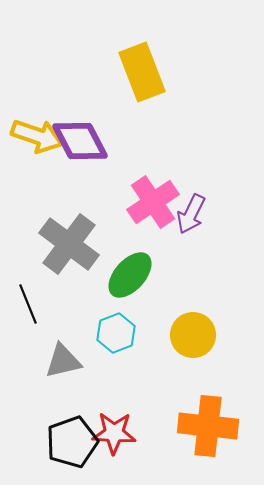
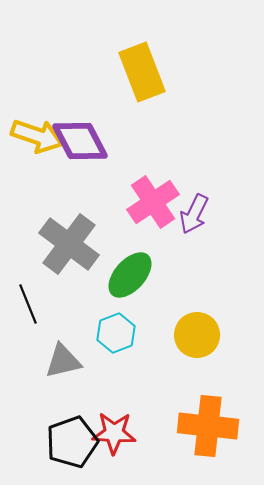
purple arrow: moved 3 px right
yellow circle: moved 4 px right
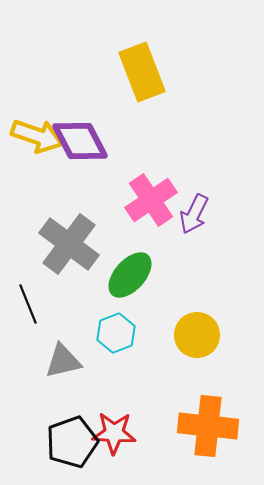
pink cross: moved 2 px left, 2 px up
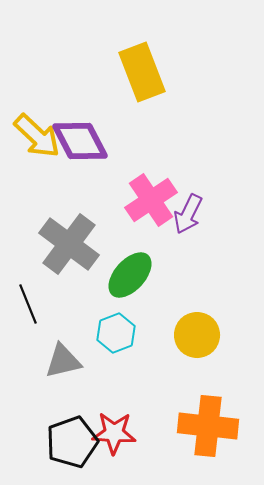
yellow arrow: rotated 24 degrees clockwise
purple arrow: moved 6 px left
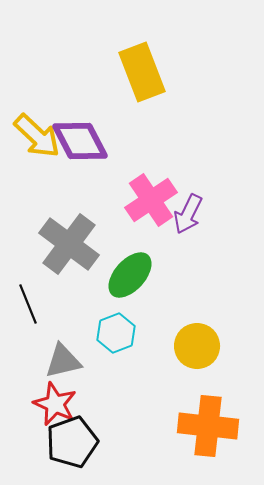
yellow circle: moved 11 px down
red star: moved 59 px left, 29 px up; rotated 21 degrees clockwise
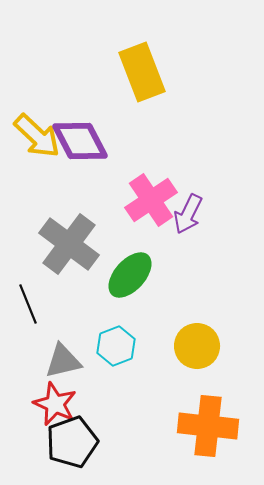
cyan hexagon: moved 13 px down
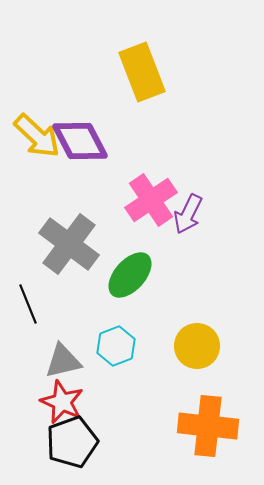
red star: moved 7 px right, 2 px up
